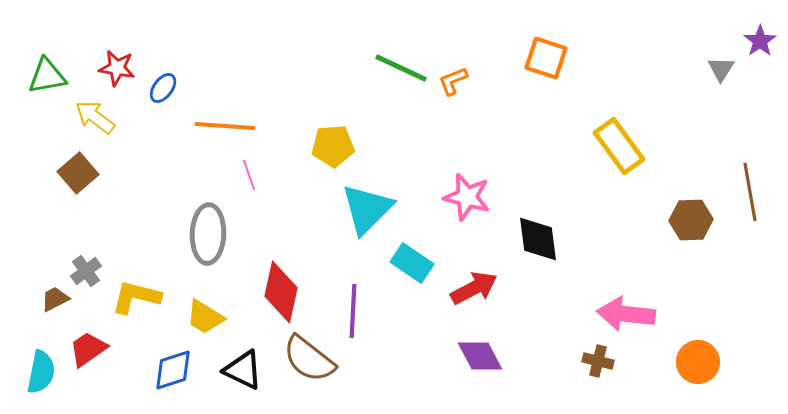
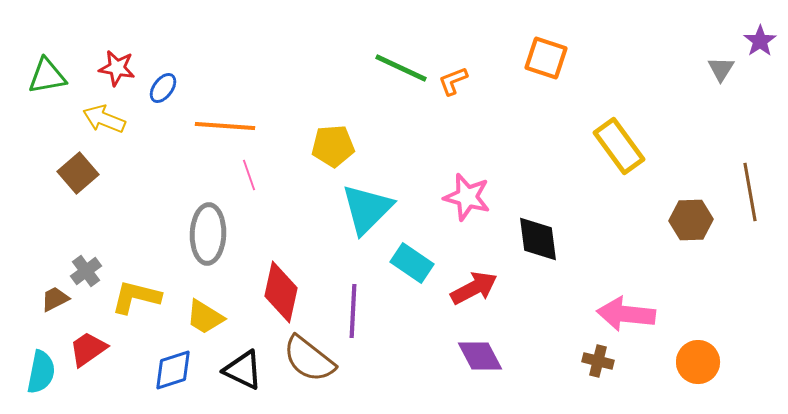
yellow arrow: moved 9 px right, 2 px down; rotated 15 degrees counterclockwise
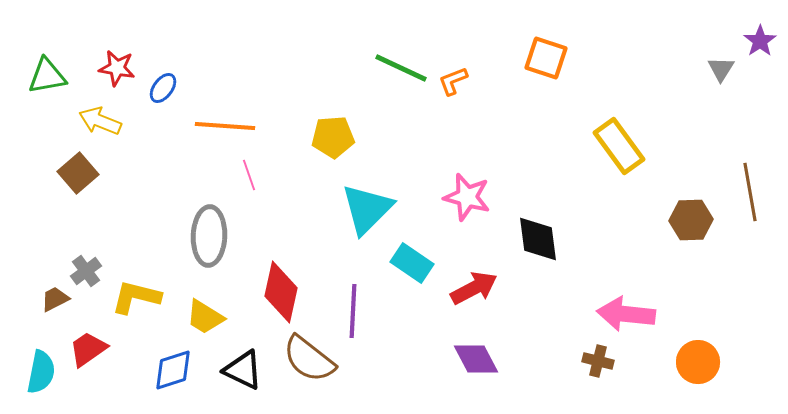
yellow arrow: moved 4 px left, 2 px down
yellow pentagon: moved 9 px up
gray ellipse: moved 1 px right, 2 px down
purple diamond: moved 4 px left, 3 px down
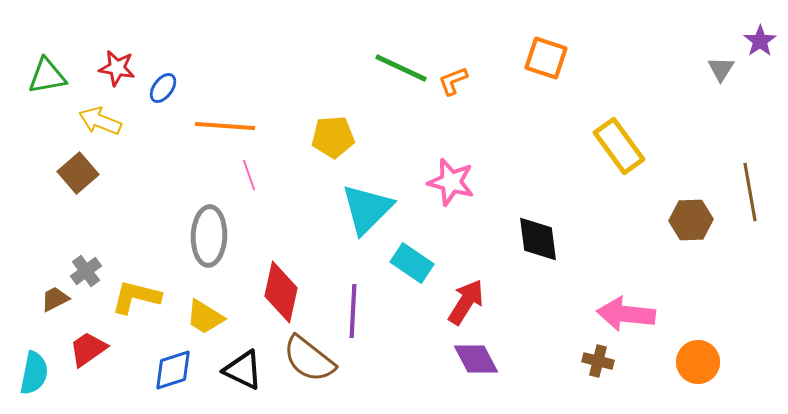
pink star: moved 16 px left, 15 px up
red arrow: moved 8 px left, 14 px down; rotated 30 degrees counterclockwise
cyan semicircle: moved 7 px left, 1 px down
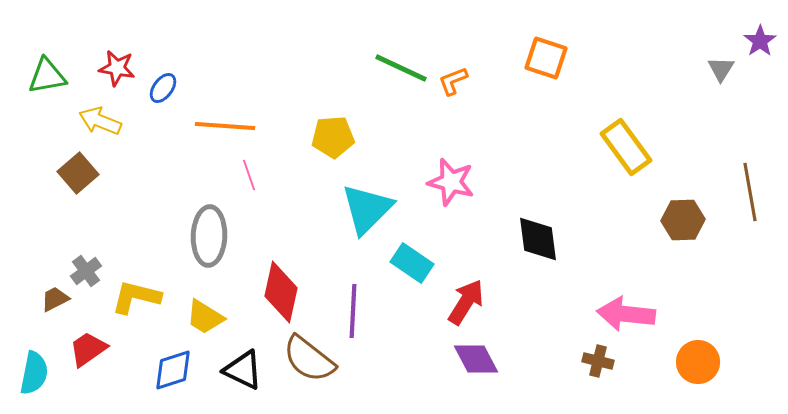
yellow rectangle: moved 7 px right, 1 px down
brown hexagon: moved 8 px left
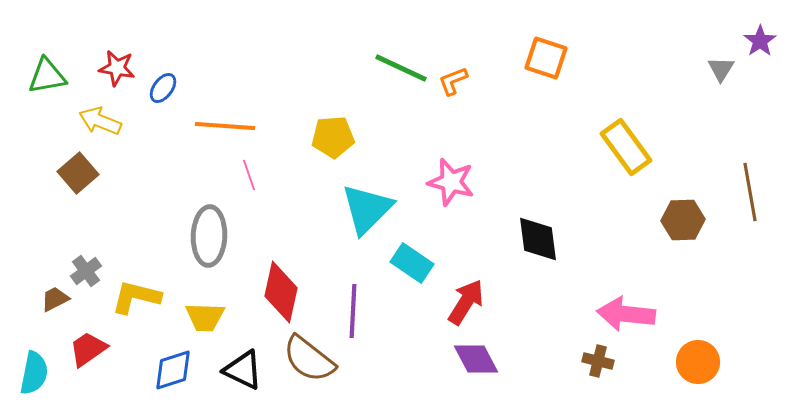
yellow trapezoid: rotated 30 degrees counterclockwise
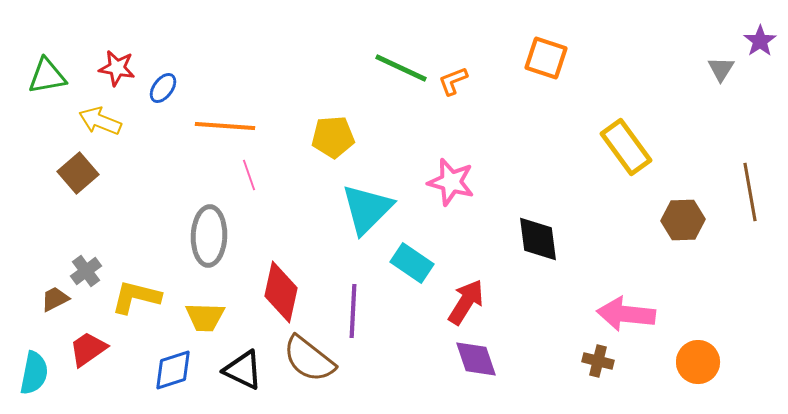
purple diamond: rotated 9 degrees clockwise
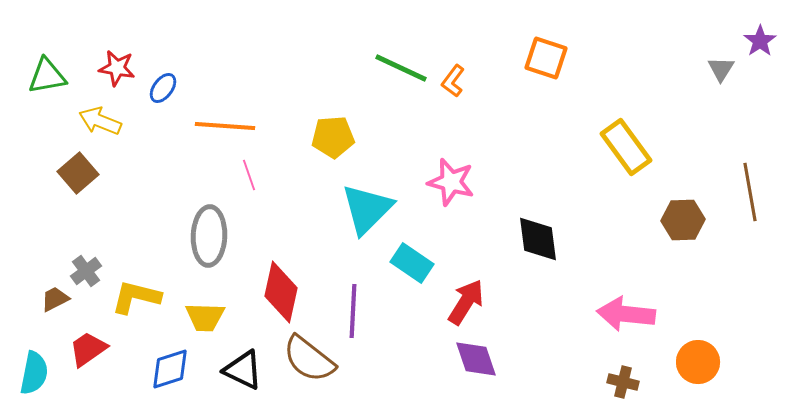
orange L-shape: rotated 32 degrees counterclockwise
brown cross: moved 25 px right, 21 px down
blue diamond: moved 3 px left, 1 px up
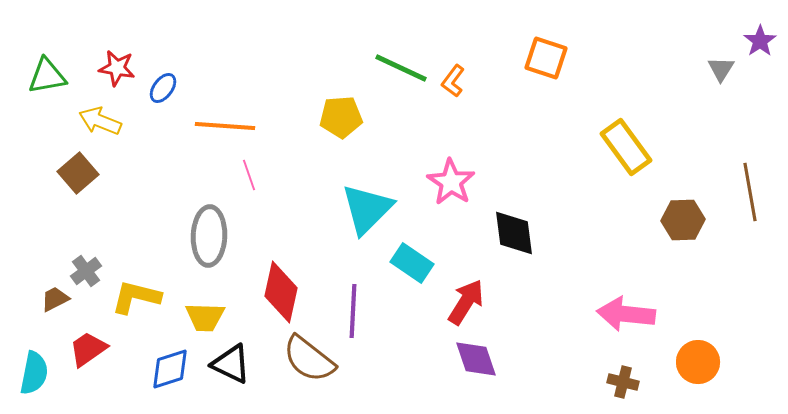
yellow pentagon: moved 8 px right, 20 px up
pink star: rotated 18 degrees clockwise
black diamond: moved 24 px left, 6 px up
black triangle: moved 12 px left, 6 px up
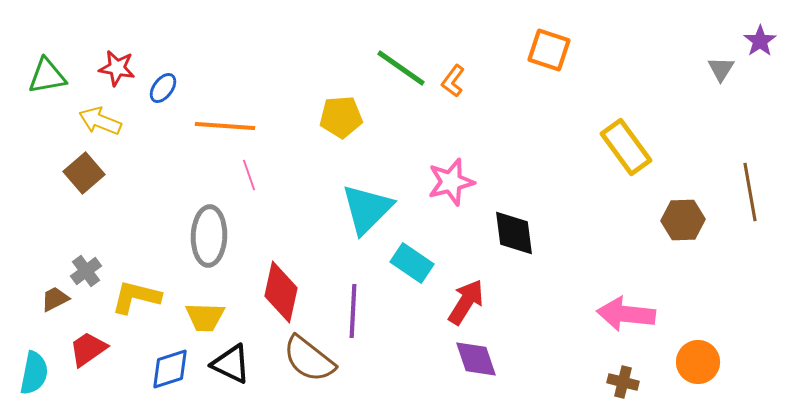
orange square: moved 3 px right, 8 px up
green line: rotated 10 degrees clockwise
brown square: moved 6 px right
pink star: rotated 24 degrees clockwise
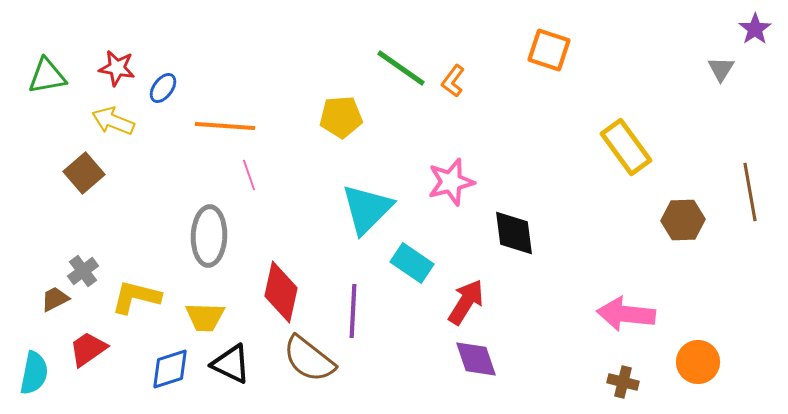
purple star: moved 5 px left, 12 px up
yellow arrow: moved 13 px right
gray cross: moved 3 px left
